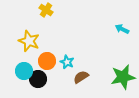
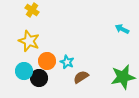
yellow cross: moved 14 px left
black circle: moved 1 px right, 1 px up
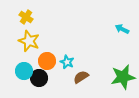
yellow cross: moved 6 px left, 7 px down
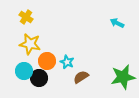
cyan arrow: moved 5 px left, 6 px up
yellow star: moved 1 px right, 3 px down; rotated 10 degrees counterclockwise
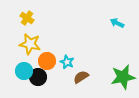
yellow cross: moved 1 px right, 1 px down
black circle: moved 1 px left, 1 px up
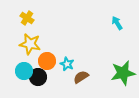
cyan arrow: rotated 32 degrees clockwise
cyan star: moved 2 px down
green star: moved 4 px up
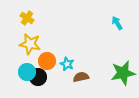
cyan circle: moved 3 px right, 1 px down
brown semicircle: rotated 21 degrees clockwise
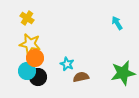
orange circle: moved 12 px left, 3 px up
cyan circle: moved 1 px up
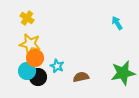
cyan star: moved 10 px left, 2 px down
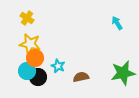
cyan star: moved 1 px right
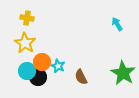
yellow cross: rotated 24 degrees counterclockwise
cyan arrow: moved 1 px down
yellow star: moved 5 px left, 1 px up; rotated 20 degrees clockwise
orange circle: moved 7 px right, 4 px down
green star: rotated 30 degrees counterclockwise
brown semicircle: rotated 105 degrees counterclockwise
